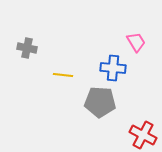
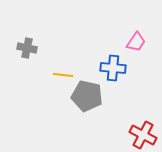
pink trapezoid: rotated 65 degrees clockwise
gray pentagon: moved 13 px left, 6 px up; rotated 8 degrees clockwise
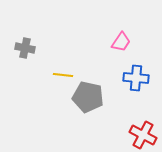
pink trapezoid: moved 15 px left
gray cross: moved 2 px left
blue cross: moved 23 px right, 10 px down
gray pentagon: moved 1 px right, 1 px down
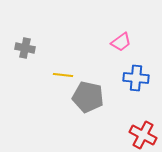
pink trapezoid: rotated 20 degrees clockwise
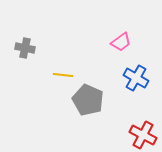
blue cross: rotated 25 degrees clockwise
gray pentagon: moved 3 px down; rotated 12 degrees clockwise
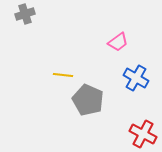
pink trapezoid: moved 3 px left
gray cross: moved 34 px up; rotated 30 degrees counterclockwise
red cross: moved 1 px up
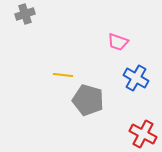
pink trapezoid: rotated 55 degrees clockwise
gray pentagon: rotated 8 degrees counterclockwise
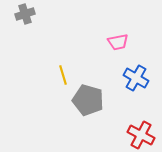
pink trapezoid: rotated 30 degrees counterclockwise
yellow line: rotated 66 degrees clockwise
red cross: moved 2 px left, 1 px down
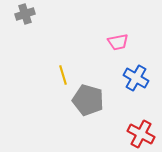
red cross: moved 1 px up
